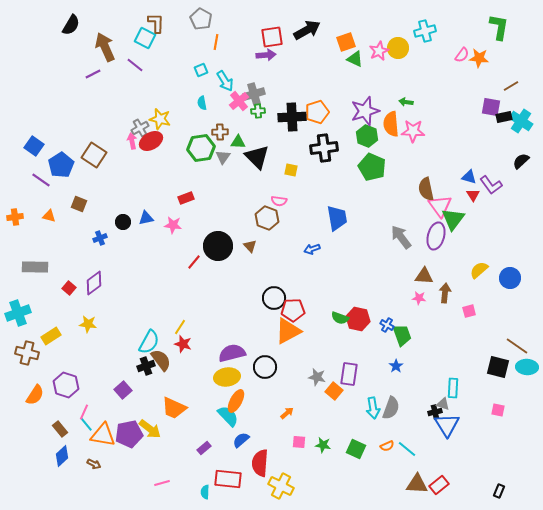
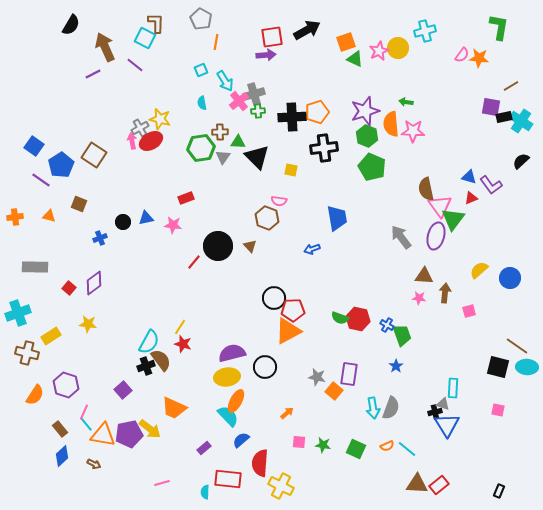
red triangle at (473, 195): moved 2 px left, 3 px down; rotated 40 degrees clockwise
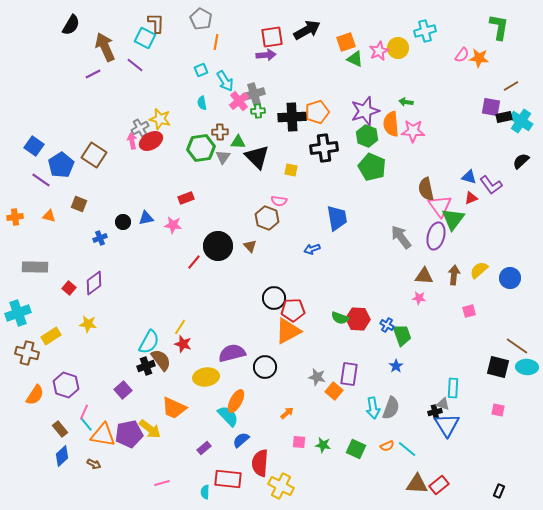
brown arrow at (445, 293): moved 9 px right, 18 px up
red hexagon at (358, 319): rotated 10 degrees counterclockwise
yellow ellipse at (227, 377): moved 21 px left
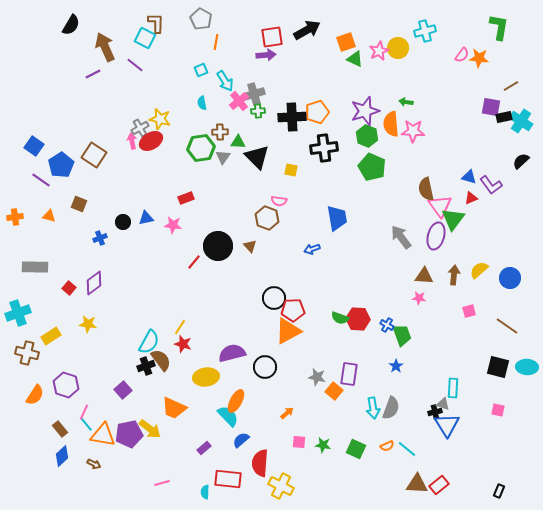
brown line at (517, 346): moved 10 px left, 20 px up
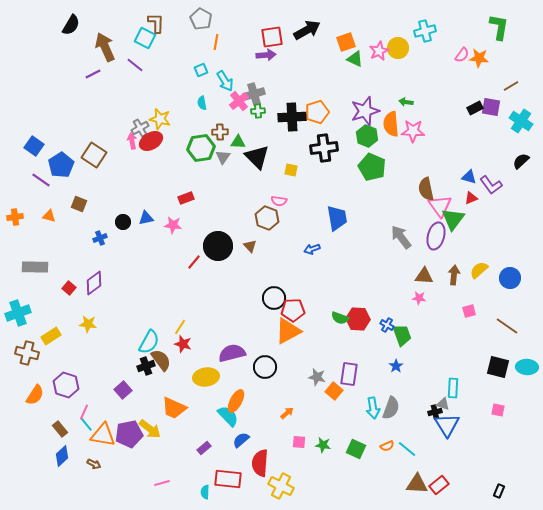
black rectangle at (504, 117): moved 29 px left, 9 px up; rotated 14 degrees counterclockwise
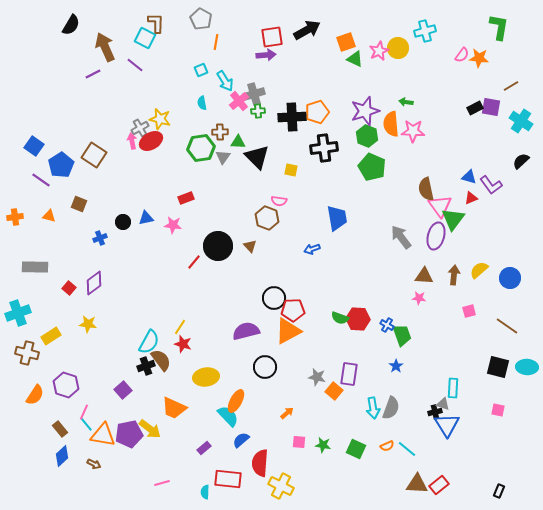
purple semicircle at (232, 353): moved 14 px right, 22 px up
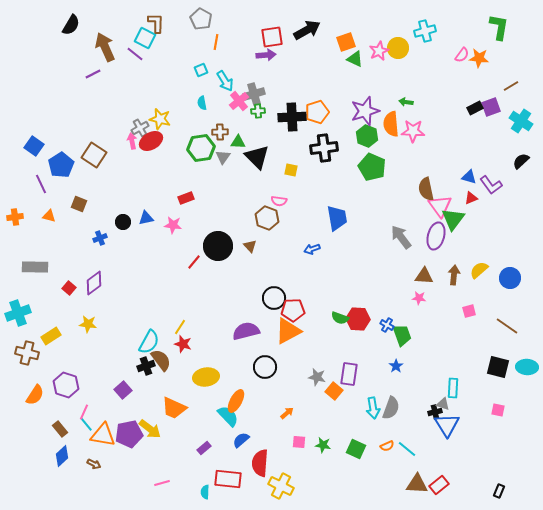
purple line at (135, 65): moved 11 px up
purple square at (491, 107): rotated 30 degrees counterclockwise
purple line at (41, 180): moved 4 px down; rotated 30 degrees clockwise
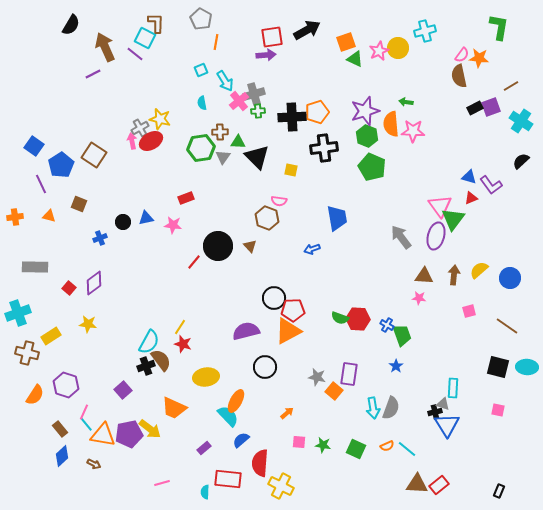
brown semicircle at (426, 189): moved 33 px right, 113 px up
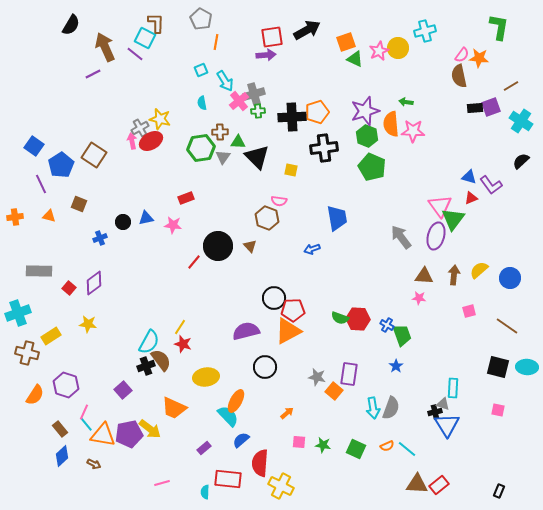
black rectangle at (475, 108): rotated 21 degrees clockwise
gray rectangle at (35, 267): moved 4 px right, 4 px down
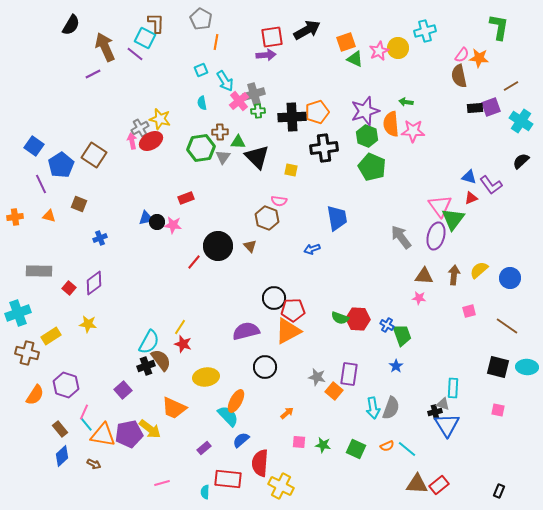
black circle at (123, 222): moved 34 px right
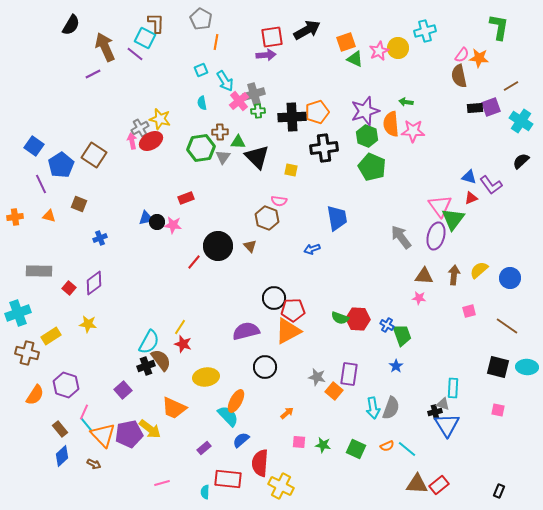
orange triangle at (103, 435): rotated 36 degrees clockwise
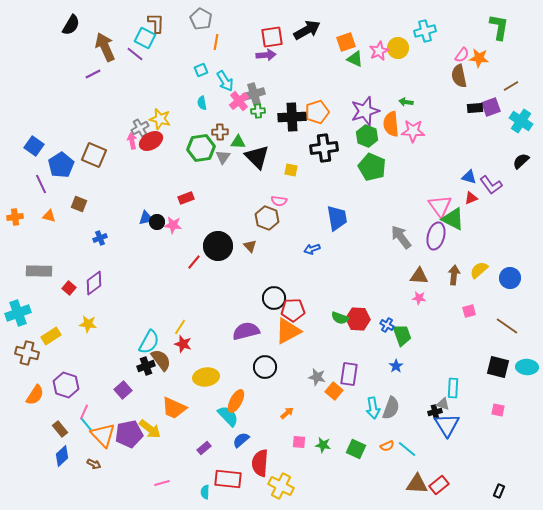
brown square at (94, 155): rotated 10 degrees counterclockwise
green triangle at (453, 219): rotated 40 degrees counterclockwise
brown triangle at (424, 276): moved 5 px left
